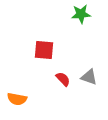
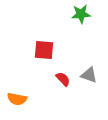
gray triangle: moved 2 px up
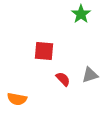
green star: rotated 30 degrees counterclockwise
red square: moved 1 px down
gray triangle: moved 1 px right; rotated 36 degrees counterclockwise
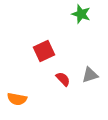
green star: rotated 18 degrees counterclockwise
red square: rotated 30 degrees counterclockwise
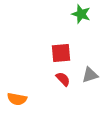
red square: moved 17 px right, 2 px down; rotated 20 degrees clockwise
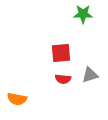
green star: moved 2 px right; rotated 18 degrees counterclockwise
red semicircle: rotated 140 degrees clockwise
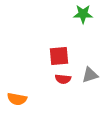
red square: moved 2 px left, 3 px down
